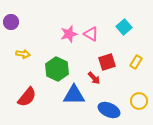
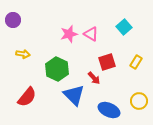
purple circle: moved 2 px right, 2 px up
blue triangle: rotated 45 degrees clockwise
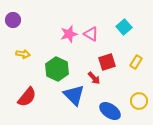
blue ellipse: moved 1 px right, 1 px down; rotated 10 degrees clockwise
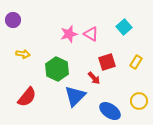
blue triangle: moved 1 px right, 1 px down; rotated 30 degrees clockwise
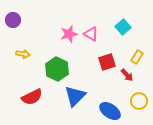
cyan square: moved 1 px left
yellow rectangle: moved 1 px right, 5 px up
red arrow: moved 33 px right, 3 px up
red semicircle: moved 5 px right; rotated 25 degrees clockwise
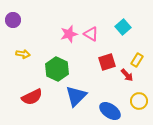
yellow rectangle: moved 3 px down
blue triangle: moved 1 px right
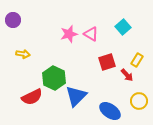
green hexagon: moved 3 px left, 9 px down
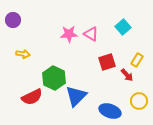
pink star: rotated 12 degrees clockwise
blue ellipse: rotated 15 degrees counterclockwise
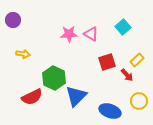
yellow rectangle: rotated 16 degrees clockwise
